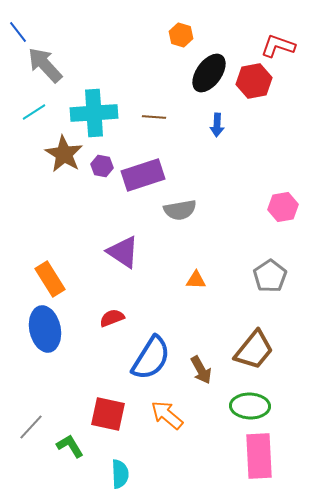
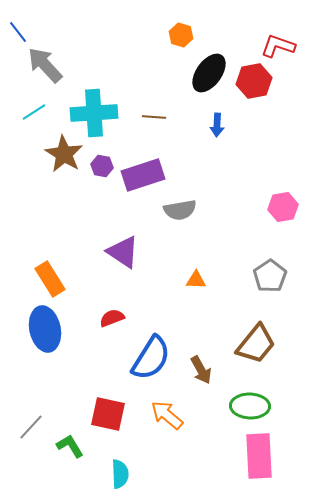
brown trapezoid: moved 2 px right, 6 px up
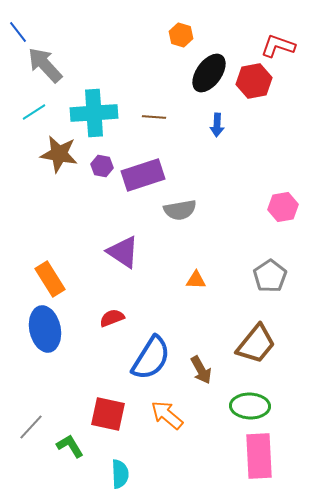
brown star: moved 5 px left; rotated 21 degrees counterclockwise
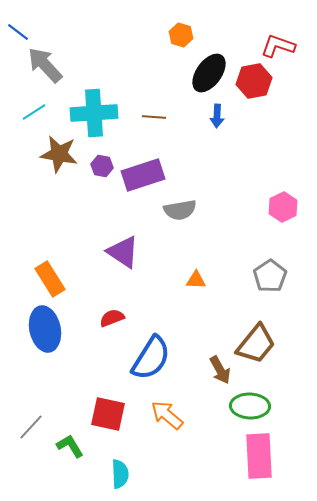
blue line: rotated 15 degrees counterclockwise
blue arrow: moved 9 px up
pink hexagon: rotated 16 degrees counterclockwise
brown arrow: moved 19 px right
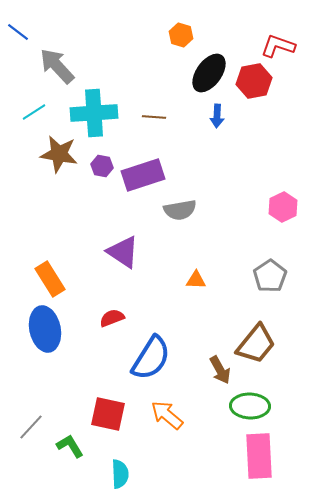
gray arrow: moved 12 px right, 1 px down
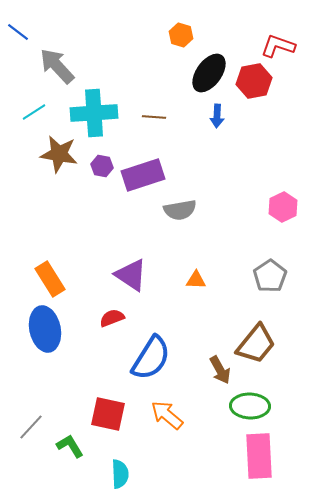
purple triangle: moved 8 px right, 23 px down
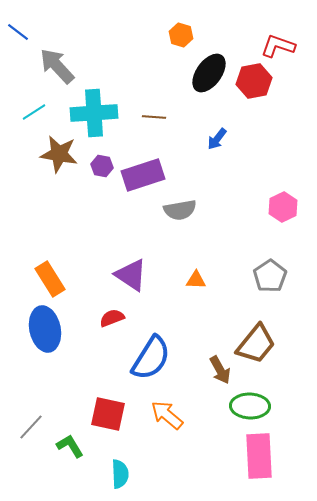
blue arrow: moved 23 px down; rotated 35 degrees clockwise
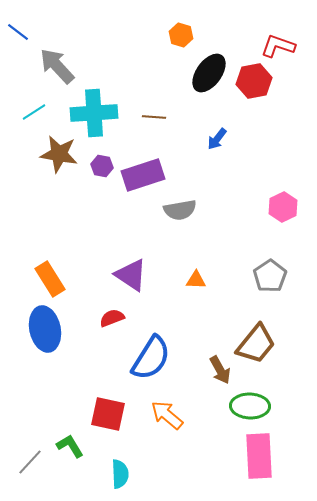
gray line: moved 1 px left, 35 px down
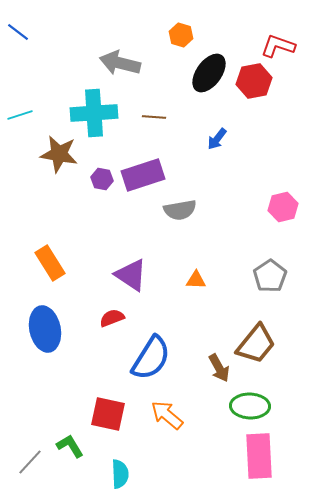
gray arrow: moved 63 px right, 3 px up; rotated 33 degrees counterclockwise
cyan line: moved 14 px left, 3 px down; rotated 15 degrees clockwise
purple hexagon: moved 13 px down
pink hexagon: rotated 12 degrees clockwise
orange rectangle: moved 16 px up
brown arrow: moved 1 px left, 2 px up
